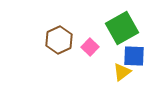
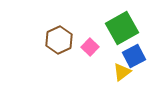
blue square: rotated 30 degrees counterclockwise
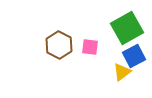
green square: moved 5 px right
brown hexagon: moved 5 px down; rotated 8 degrees counterclockwise
pink square: rotated 36 degrees counterclockwise
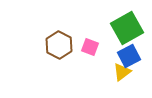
pink square: rotated 12 degrees clockwise
blue square: moved 5 px left
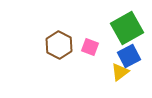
yellow triangle: moved 2 px left
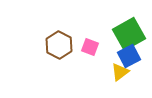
green square: moved 2 px right, 6 px down
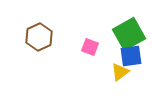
brown hexagon: moved 20 px left, 8 px up; rotated 8 degrees clockwise
blue square: moved 2 px right; rotated 20 degrees clockwise
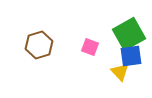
brown hexagon: moved 8 px down; rotated 8 degrees clockwise
yellow triangle: rotated 36 degrees counterclockwise
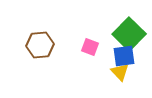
green square: rotated 16 degrees counterclockwise
brown hexagon: moved 1 px right; rotated 12 degrees clockwise
blue square: moved 7 px left
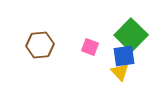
green square: moved 2 px right, 1 px down
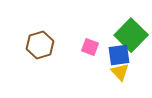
brown hexagon: rotated 12 degrees counterclockwise
blue square: moved 5 px left, 1 px up
